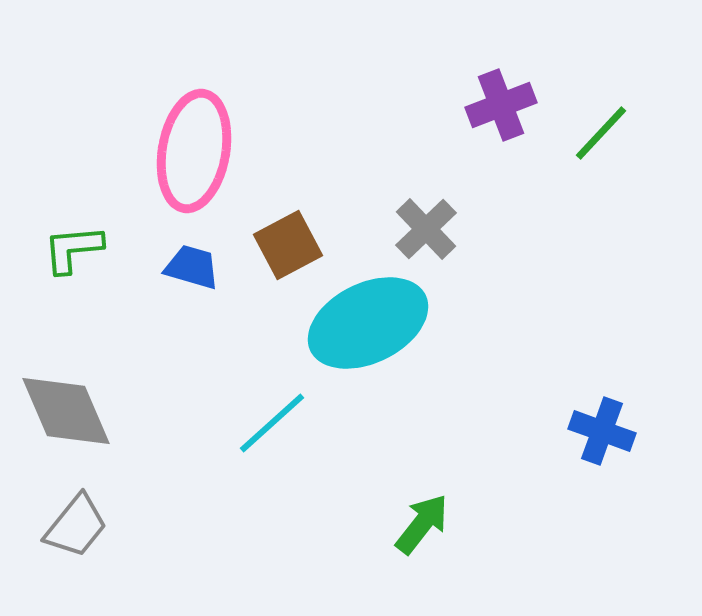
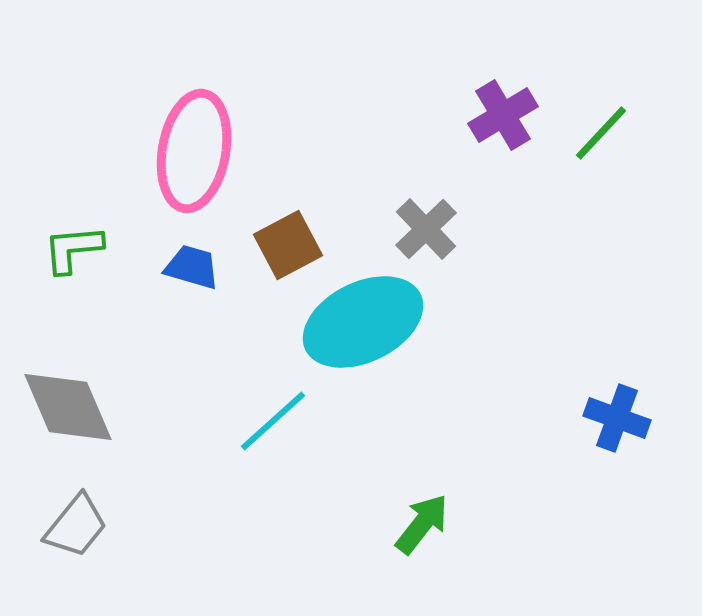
purple cross: moved 2 px right, 10 px down; rotated 10 degrees counterclockwise
cyan ellipse: moved 5 px left, 1 px up
gray diamond: moved 2 px right, 4 px up
cyan line: moved 1 px right, 2 px up
blue cross: moved 15 px right, 13 px up
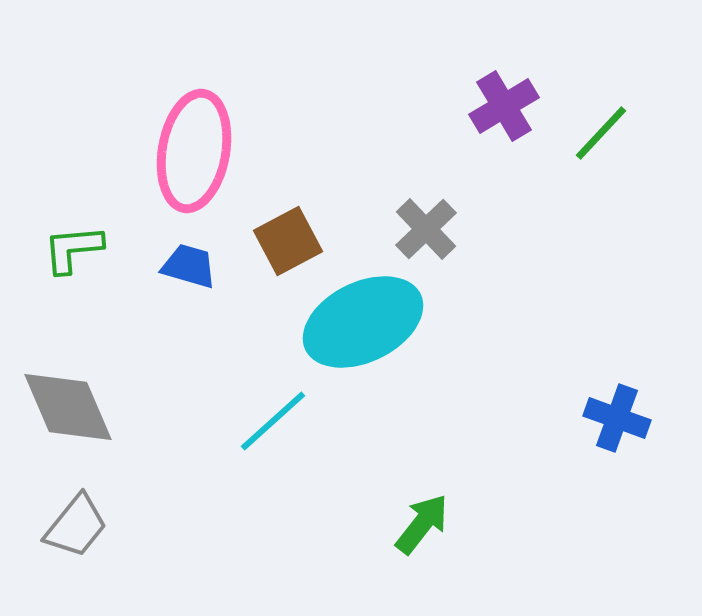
purple cross: moved 1 px right, 9 px up
brown square: moved 4 px up
blue trapezoid: moved 3 px left, 1 px up
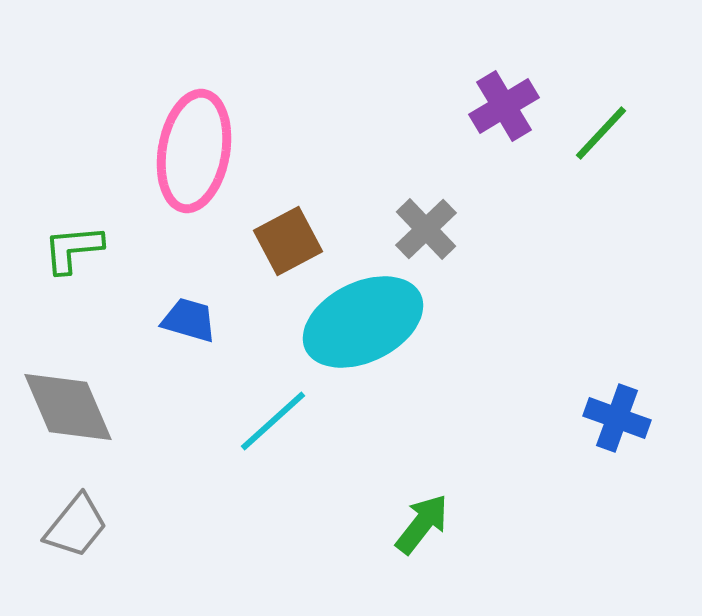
blue trapezoid: moved 54 px down
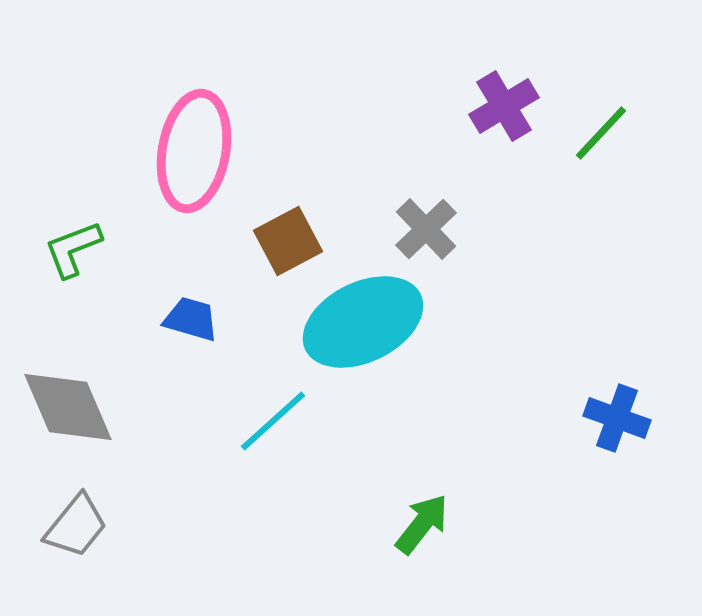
green L-shape: rotated 16 degrees counterclockwise
blue trapezoid: moved 2 px right, 1 px up
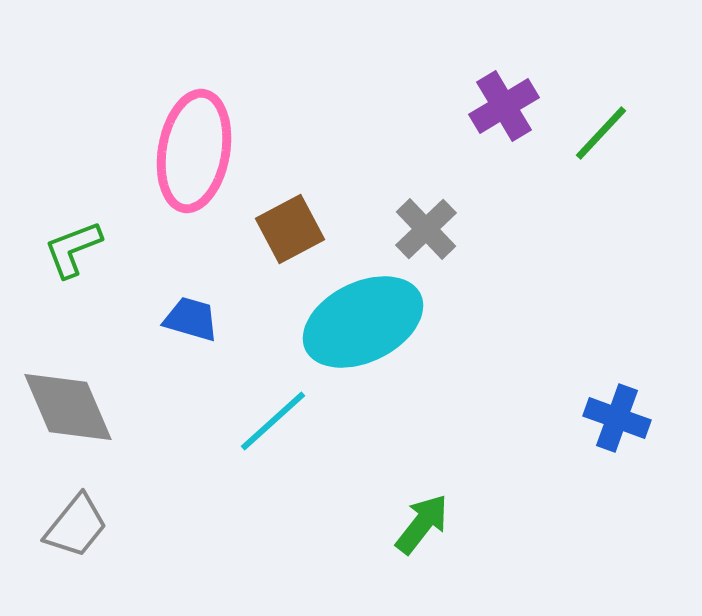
brown square: moved 2 px right, 12 px up
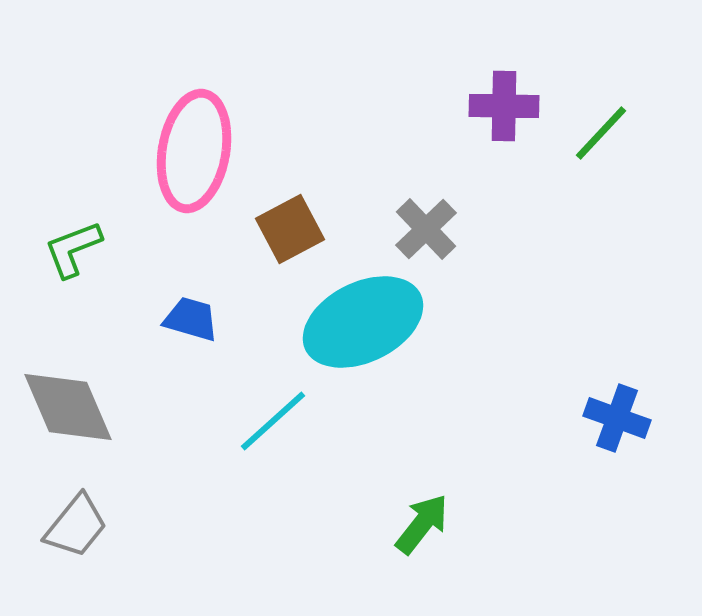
purple cross: rotated 32 degrees clockwise
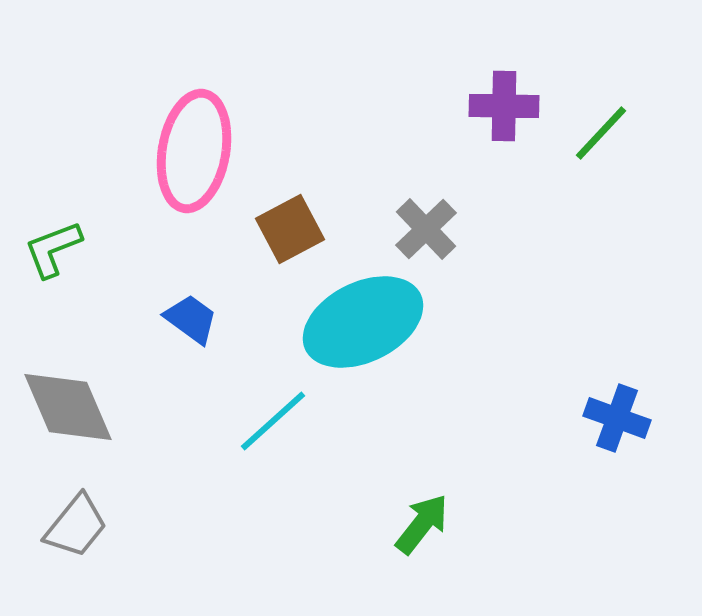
green L-shape: moved 20 px left
blue trapezoid: rotated 20 degrees clockwise
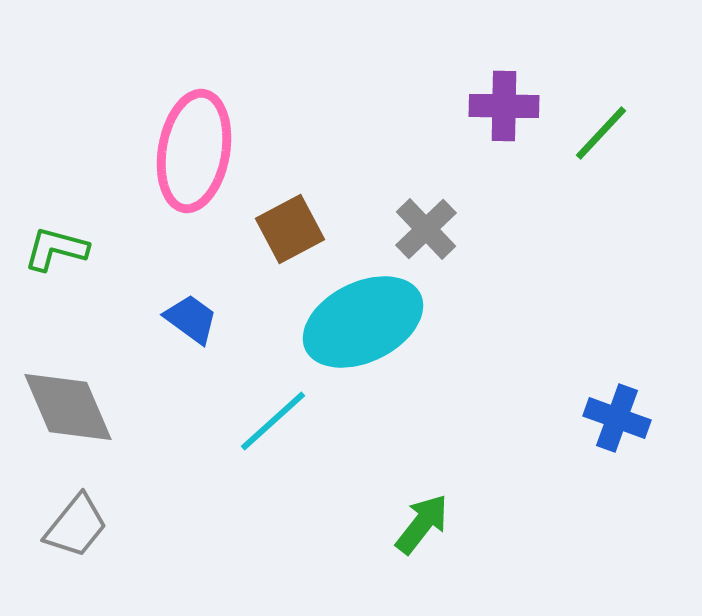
green L-shape: moved 3 px right; rotated 36 degrees clockwise
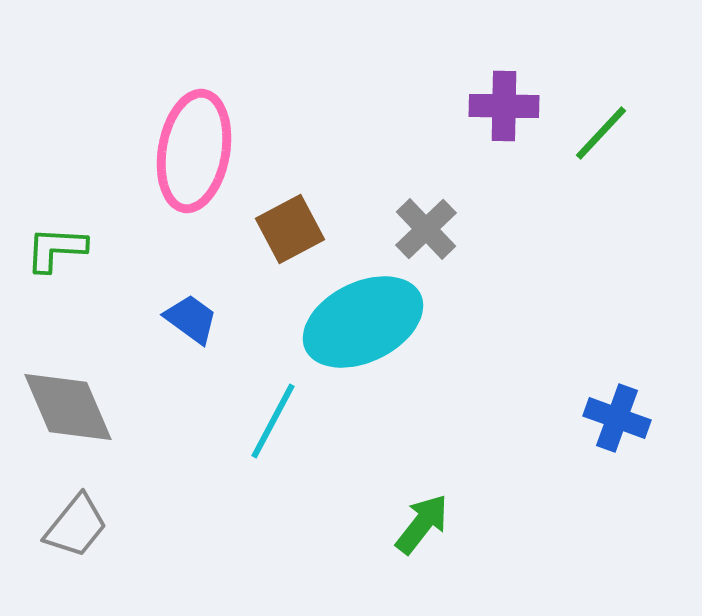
green L-shape: rotated 12 degrees counterclockwise
cyan line: rotated 20 degrees counterclockwise
